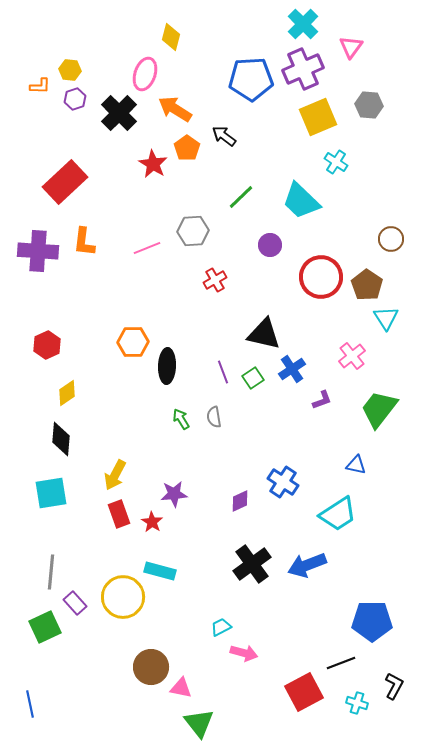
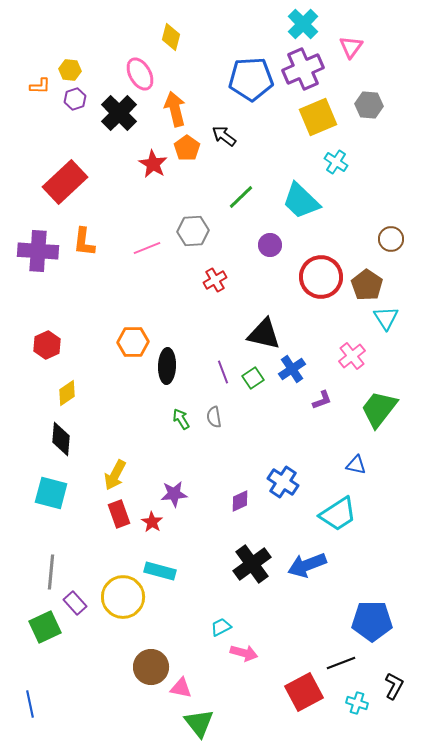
pink ellipse at (145, 74): moved 5 px left; rotated 48 degrees counterclockwise
orange arrow at (175, 109): rotated 44 degrees clockwise
cyan square at (51, 493): rotated 24 degrees clockwise
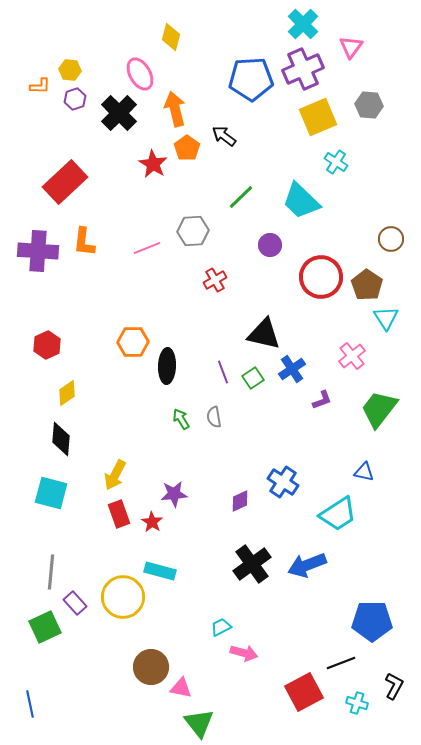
blue triangle at (356, 465): moved 8 px right, 7 px down
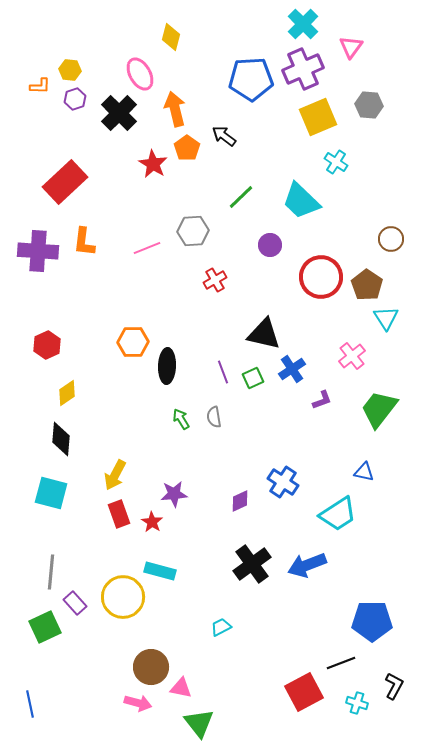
green square at (253, 378): rotated 10 degrees clockwise
pink arrow at (244, 653): moved 106 px left, 50 px down
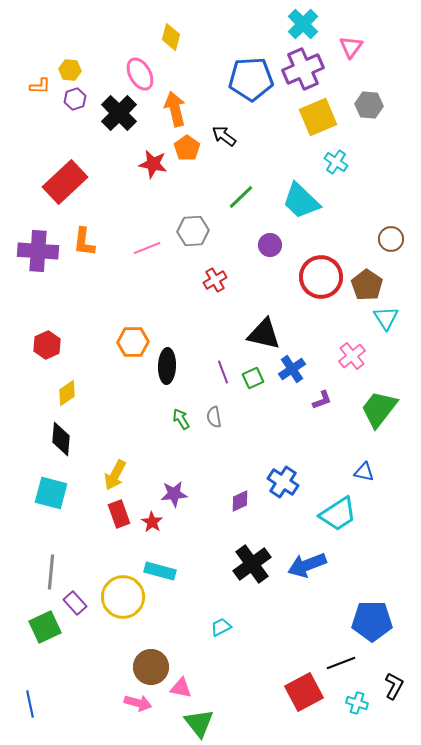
red star at (153, 164): rotated 20 degrees counterclockwise
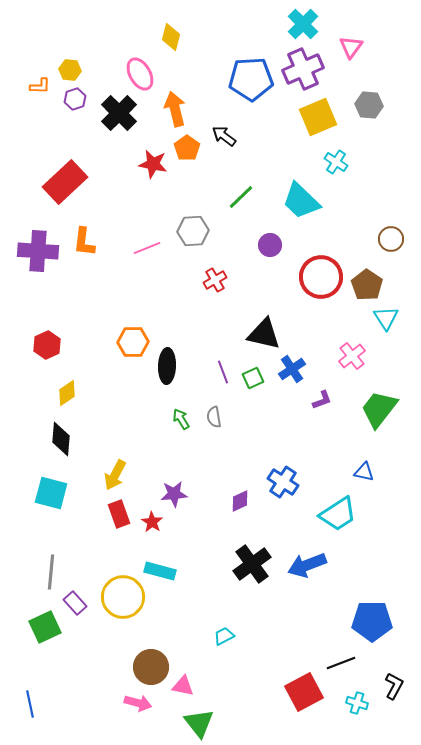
cyan trapezoid at (221, 627): moved 3 px right, 9 px down
pink triangle at (181, 688): moved 2 px right, 2 px up
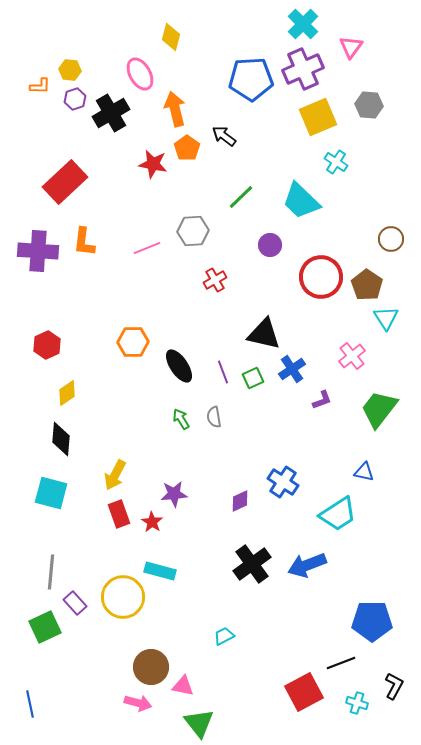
black cross at (119, 113): moved 8 px left; rotated 15 degrees clockwise
black ellipse at (167, 366): moved 12 px right; rotated 36 degrees counterclockwise
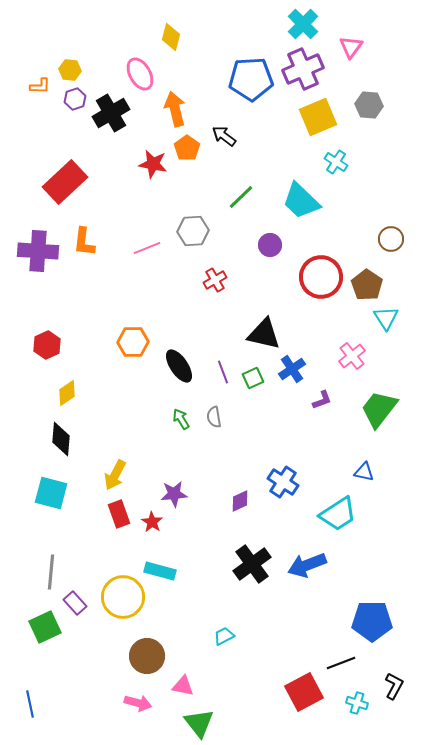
brown circle at (151, 667): moved 4 px left, 11 px up
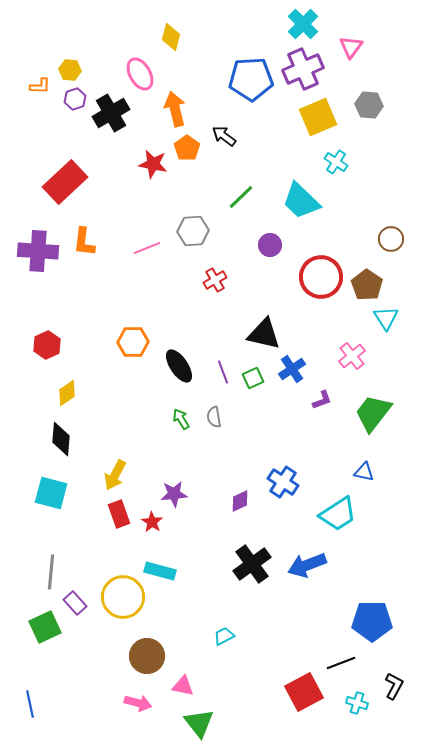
green trapezoid at (379, 409): moved 6 px left, 4 px down
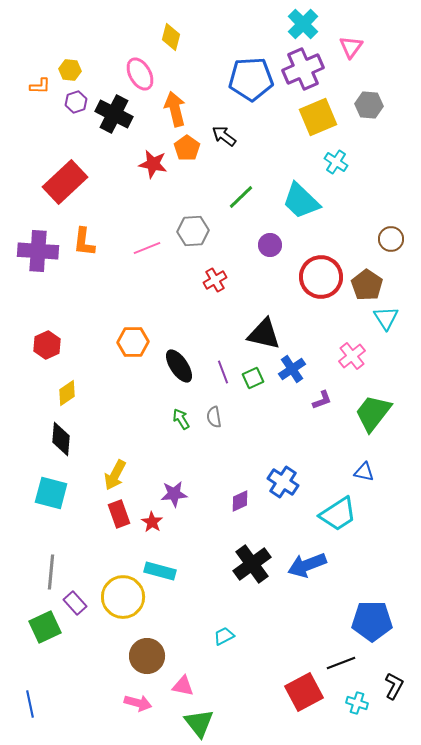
purple hexagon at (75, 99): moved 1 px right, 3 px down
black cross at (111, 113): moved 3 px right, 1 px down; rotated 33 degrees counterclockwise
